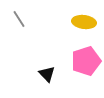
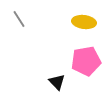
pink pentagon: rotated 8 degrees clockwise
black triangle: moved 10 px right, 8 px down
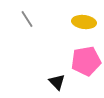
gray line: moved 8 px right
